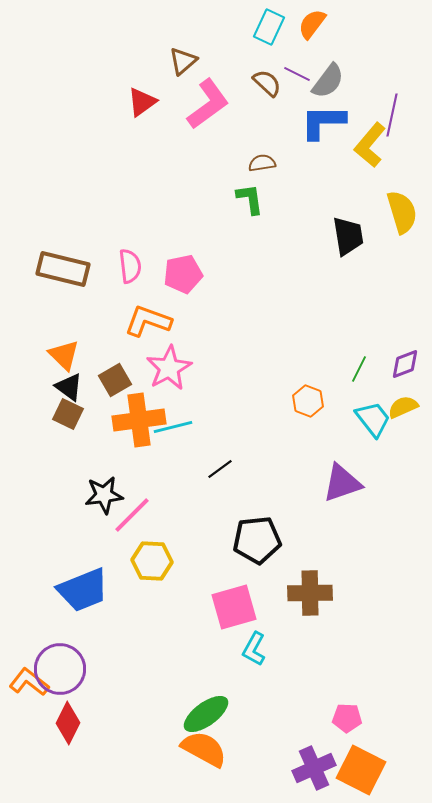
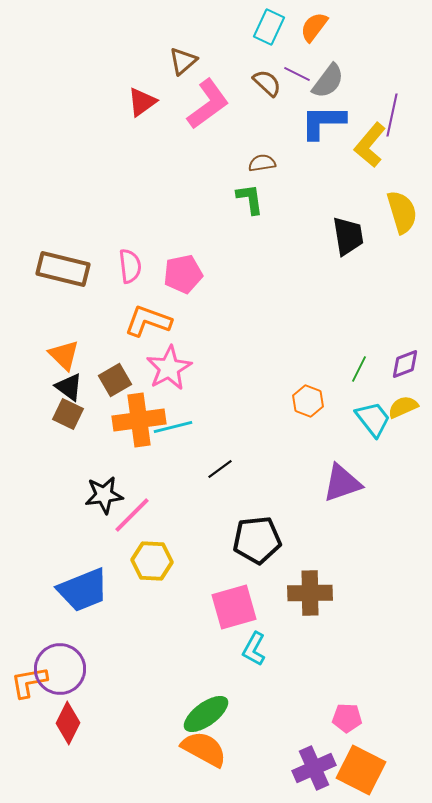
orange semicircle at (312, 24): moved 2 px right, 3 px down
orange L-shape at (29, 682): rotated 48 degrees counterclockwise
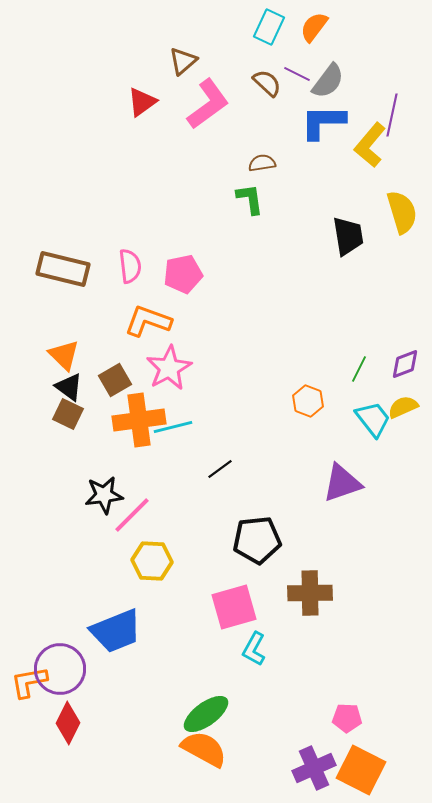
blue trapezoid at (83, 590): moved 33 px right, 41 px down
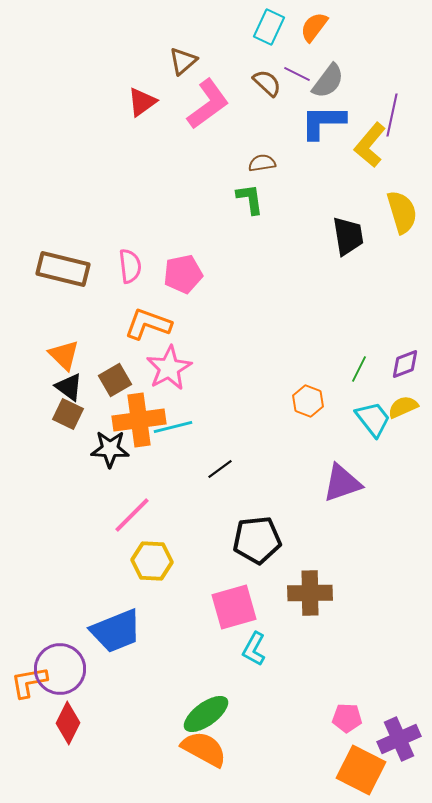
orange L-shape at (148, 321): moved 3 px down
black star at (104, 495): moved 6 px right, 46 px up; rotated 9 degrees clockwise
purple cross at (314, 768): moved 85 px right, 29 px up
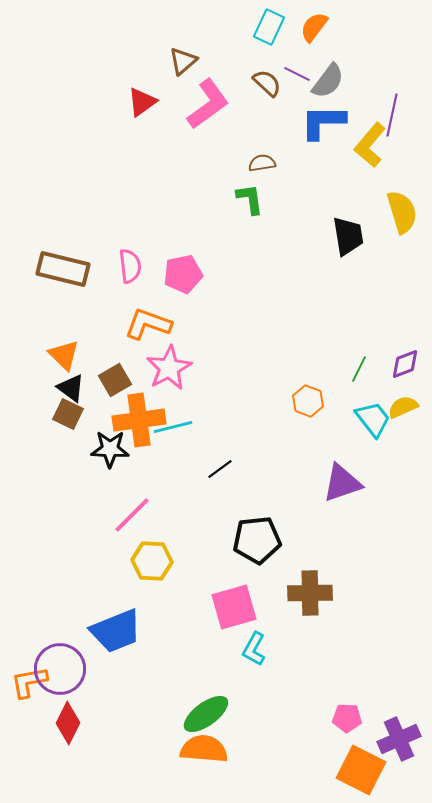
black triangle at (69, 387): moved 2 px right, 1 px down
orange semicircle at (204, 749): rotated 24 degrees counterclockwise
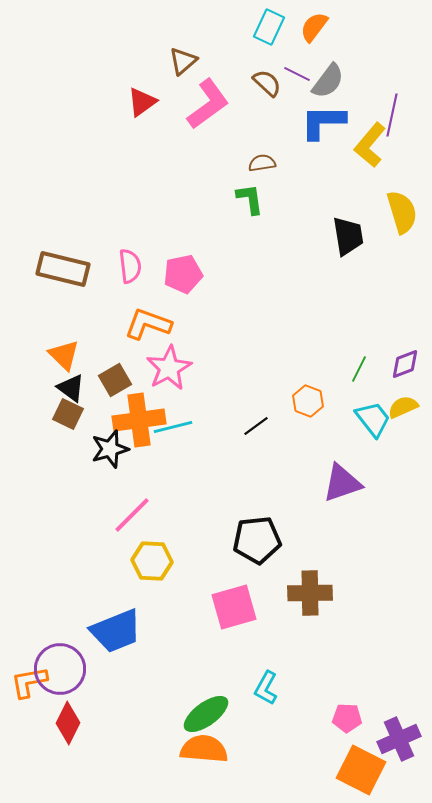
black star at (110, 449): rotated 18 degrees counterclockwise
black line at (220, 469): moved 36 px right, 43 px up
cyan L-shape at (254, 649): moved 12 px right, 39 px down
